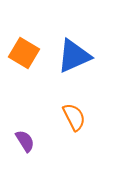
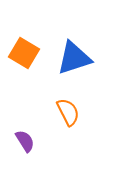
blue triangle: moved 2 px down; rotated 6 degrees clockwise
orange semicircle: moved 6 px left, 5 px up
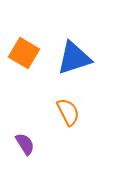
purple semicircle: moved 3 px down
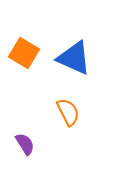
blue triangle: rotated 42 degrees clockwise
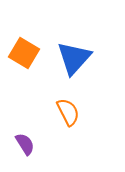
blue triangle: rotated 48 degrees clockwise
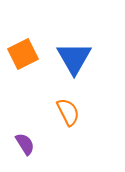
orange square: moved 1 px left, 1 px down; rotated 32 degrees clockwise
blue triangle: rotated 12 degrees counterclockwise
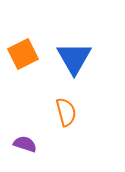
orange semicircle: moved 2 px left; rotated 12 degrees clockwise
purple semicircle: rotated 40 degrees counterclockwise
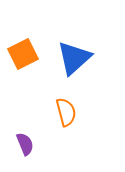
blue triangle: rotated 18 degrees clockwise
purple semicircle: rotated 50 degrees clockwise
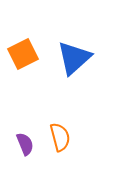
orange semicircle: moved 6 px left, 25 px down
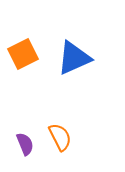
blue triangle: rotated 18 degrees clockwise
orange semicircle: rotated 12 degrees counterclockwise
